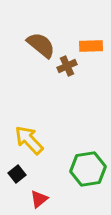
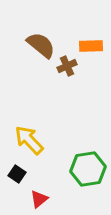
black square: rotated 18 degrees counterclockwise
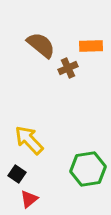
brown cross: moved 1 px right, 2 px down
red triangle: moved 10 px left
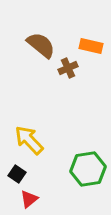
orange rectangle: rotated 15 degrees clockwise
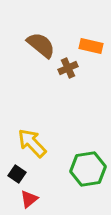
yellow arrow: moved 3 px right, 3 px down
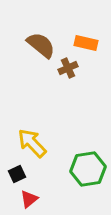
orange rectangle: moved 5 px left, 3 px up
black square: rotated 30 degrees clockwise
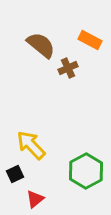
orange rectangle: moved 4 px right, 3 px up; rotated 15 degrees clockwise
yellow arrow: moved 1 px left, 2 px down
green hexagon: moved 2 px left, 2 px down; rotated 20 degrees counterclockwise
black square: moved 2 px left
red triangle: moved 6 px right
